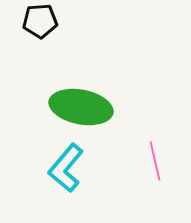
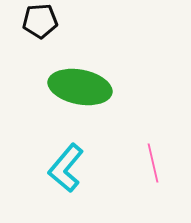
green ellipse: moved 1 px left, 20 px up
pink line: moved 2 px left, 2 px down
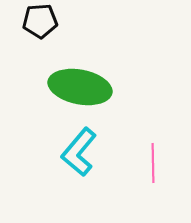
pink line: rotated 12 degrees clockwise
cyan L-shape: moved 13 px right, 16 px up
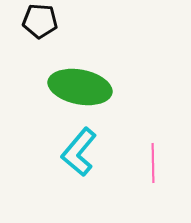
black pentagon: rotated 8 degrees clockwise
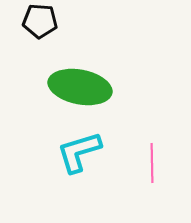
cyan L-shape: rotated 33 degrees clockwise
pink line: moved 1 px left
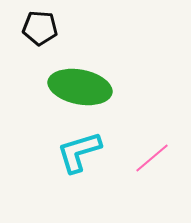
black pentagon: moved 7 px down
pink line: moved 5 px up; rotated 51 degrees clockwise
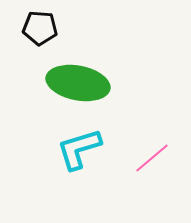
green ellipse: moved 2 px left, 4 px up
cyan L-shape: moved 3 px up
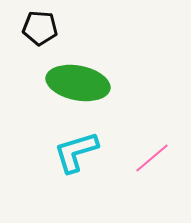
cyan L-shape: moved 3 px left, 3 px down
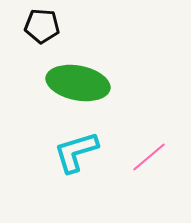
black pentagon: moved 2 px right, 2 px up
pink line: moved 3 px left, 1 px up
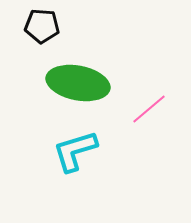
cyan L-shape: moved 1 px left, 1 px up
pink line: moved 48 px up
